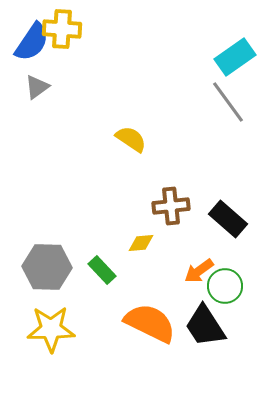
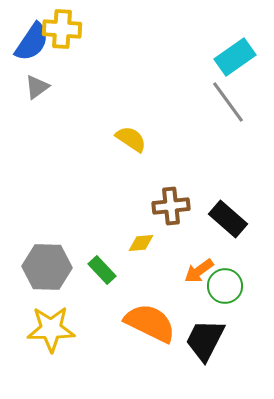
black trapezoid: moved 14 px down; rotated 60 degrees clockwise
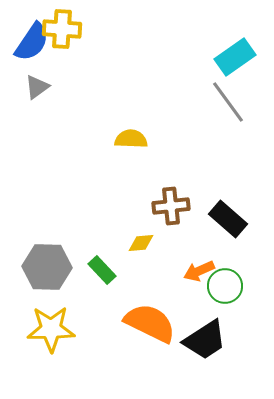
yellow semicircle: rotated 32 degrees counterclockwise
orange arrow: rotated 12 degrees clockwise
black trapezoid: rotated 150 degrees counterclockwise
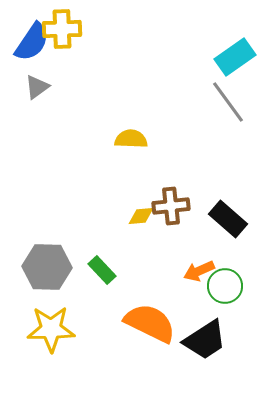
yellow cross: rotated 6 degrees counterclockwise
yellow diamond: moved 27 px up
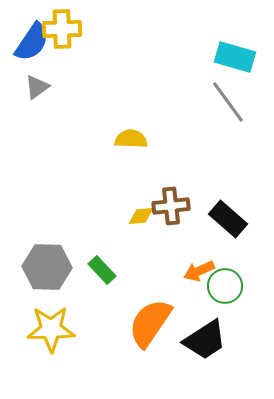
cyan rectangle: rotated 51 degrees clockwise
orange semicircle: rotated 82 degrees counterclockwise
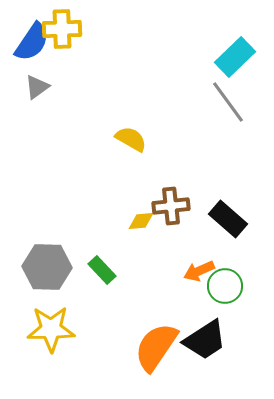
cyan rectangle: rotated 60 degrees counterclockwise
yellow semicircle: rotated 28 degrees clockwise
yellow diamond: moved 5 px down
orange semicircle: moved 6 px right, 24 px down
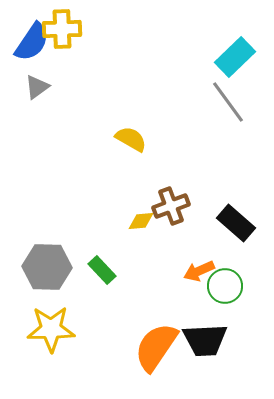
brown cross: rotated 15 degrees counterclockwise
black rectangle: moved 8 px right, 4 px down
black trapezoid: rotated 30 degrees clockwise
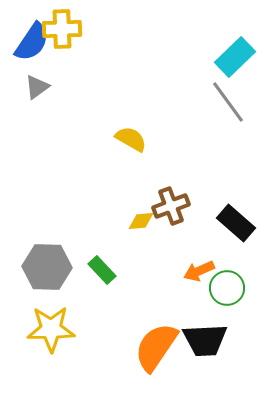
green circle: moved 2 px right, 2 px down
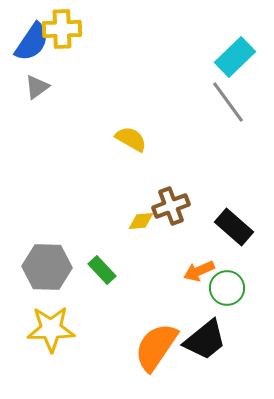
black rectangle: moved 2 px left, 4 px down
black trapezoid: rotated 36 degrees counterclockwise
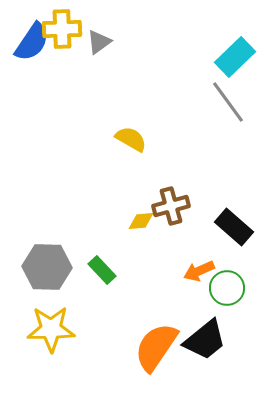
gray triangle: moved 62 px right, 45 px up
brown cross: rotated 6 degrees clockwise
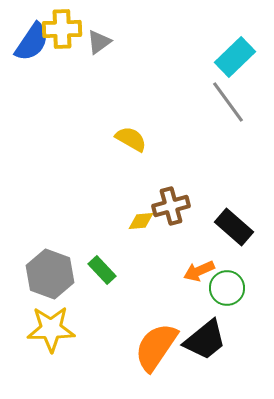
gray hexagon: moved 3 px right, 7 px down; rotated 18 degrees clockwise
